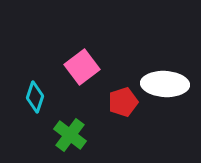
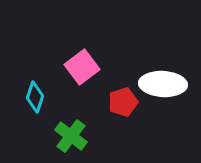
white ellipse: moved 2 px left
green cross: moved 1 px right, 1 px down
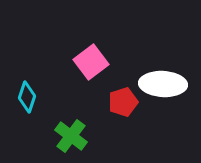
pink square: moved 9 px right, 5 px up
cyan diamond: moved 8 px left
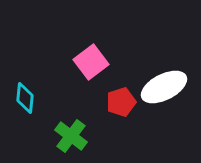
white ellipse: moved 1 px right, 3 px down; rotated 30 degrees counterclockwise
cyan diamond: moved 2 px left, 1 px down; rotated 12 degrees counterclockwise
red pentagon: moved 2 px left
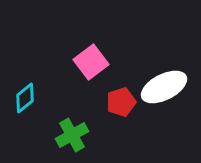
cyan diamond: rotated 44 degrees clockwise
green cross: moved 1 px right, 1 px up; rotated 24 degrees clockwise
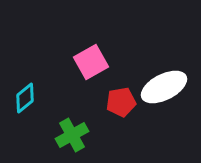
pink square: rotated 8 degrees clockwise
red pentagon: rotated 8 degrees clockwise
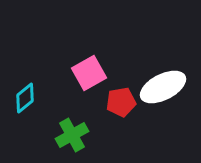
pink square: moved 2 px left, 11 px down
white ellipse: moved 1 px left
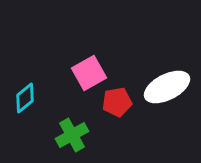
white ellipse: moved 4 px right
red pentagon: moved 4 px left
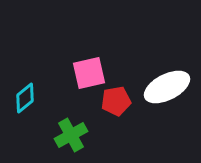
pink square: rotated 16 degrees clockwise
red pentagon: moved 1 px left, 1 px up
green cross: moved 1 px left
